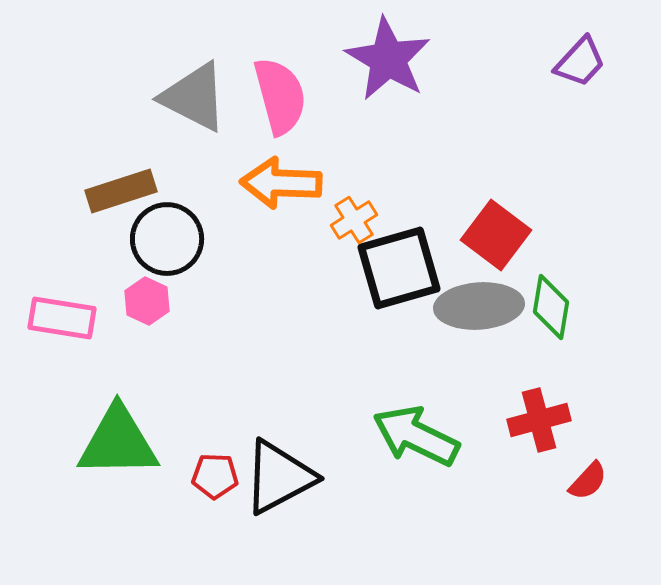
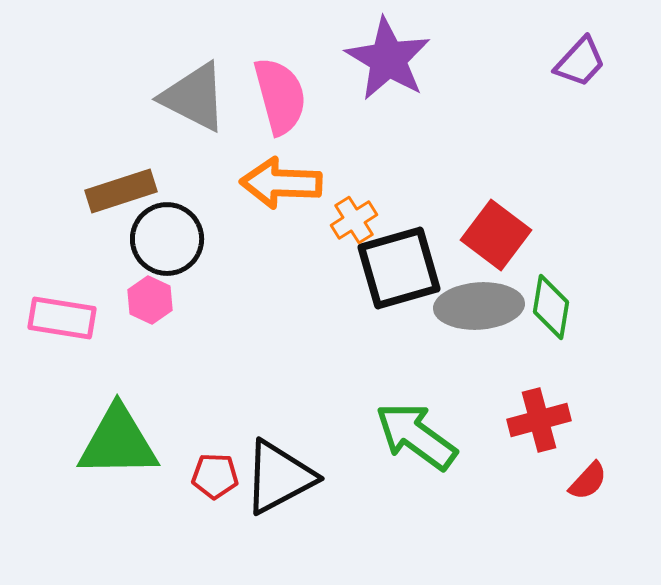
pink hexagon: moved 3 px right, 1 px up
green arrow: rotated 10 degrees clockwise
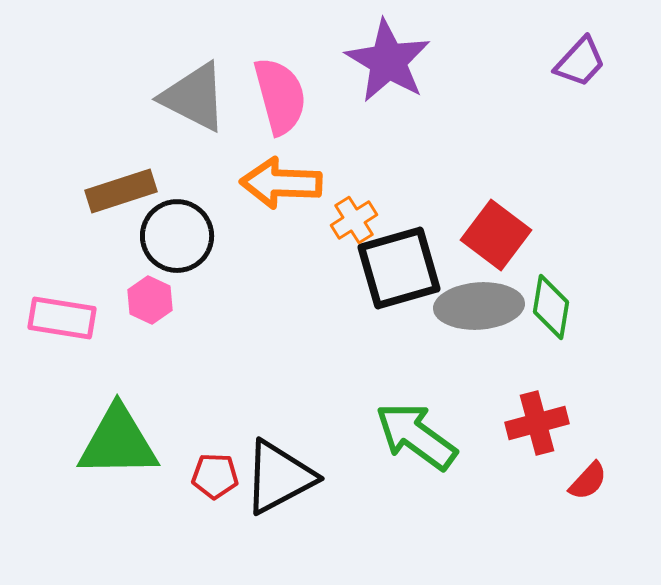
purple star: moved 2 px down
black circle: moved 10 px right, 3 px up
red cross: moved 2 px left, 3 px down
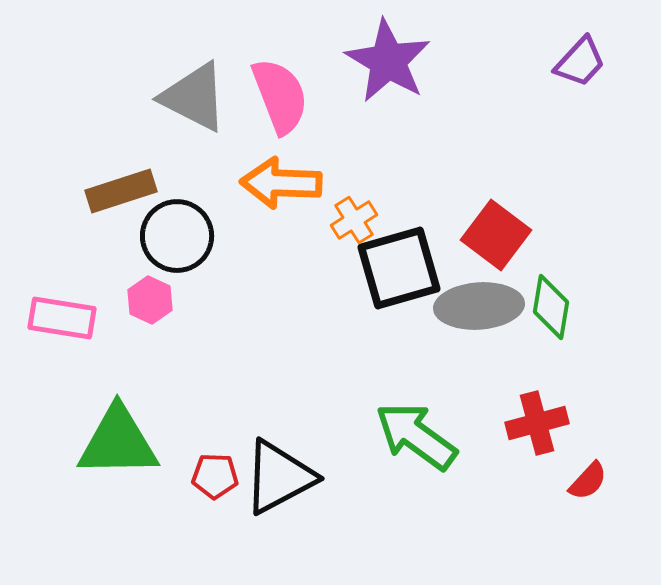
pink semicircle: rotated 6 degrees counterclockwise
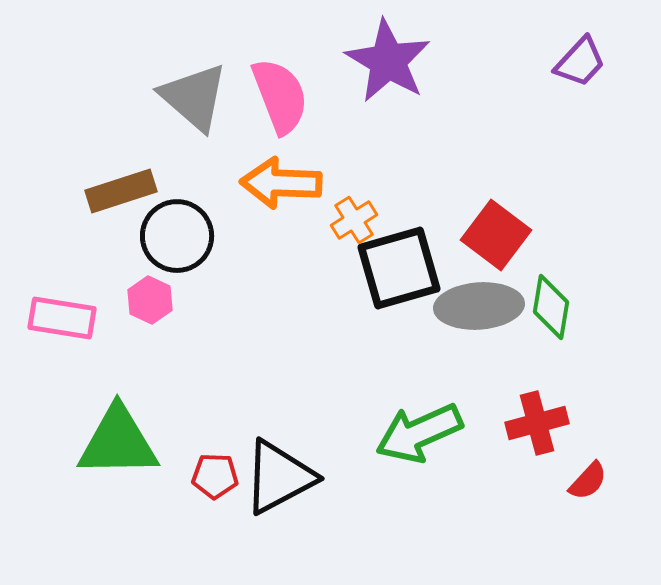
gray triangle: rotated 14 degrees clockwise
green arrow: moved 3 px right, 3 px up; rotated 60 degrees counterclockwise
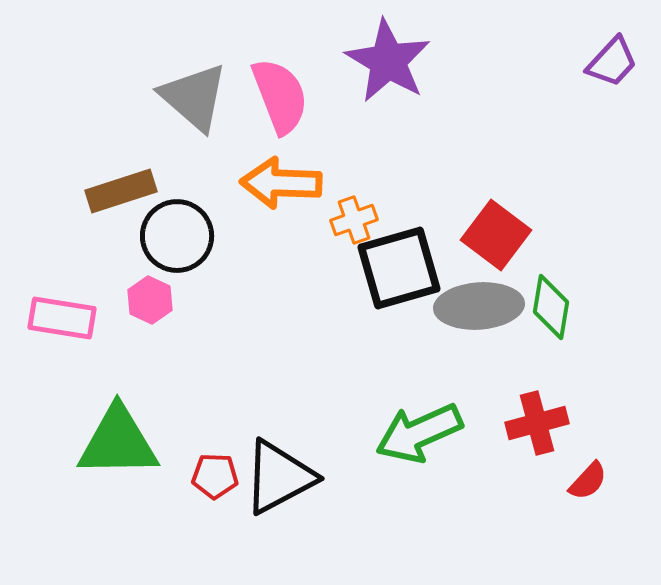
purple trapezoid: moved 32 px right
orange cross: rotated 12 degrees clockwise
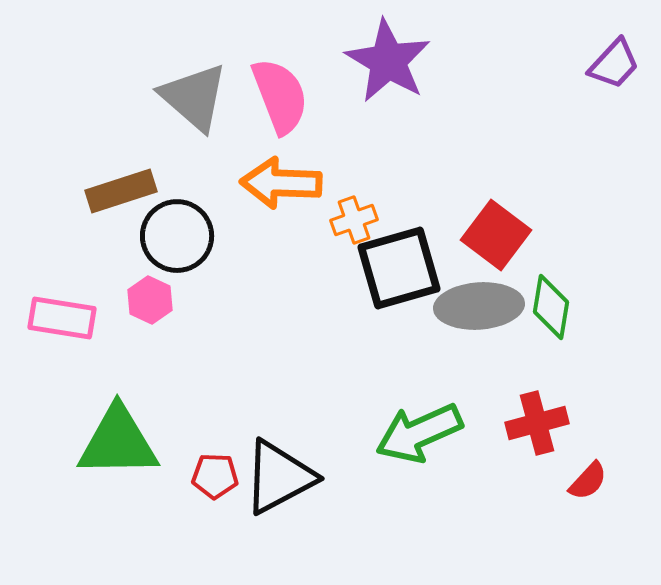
purple trapezoid: moved 2 px right, 2 px down
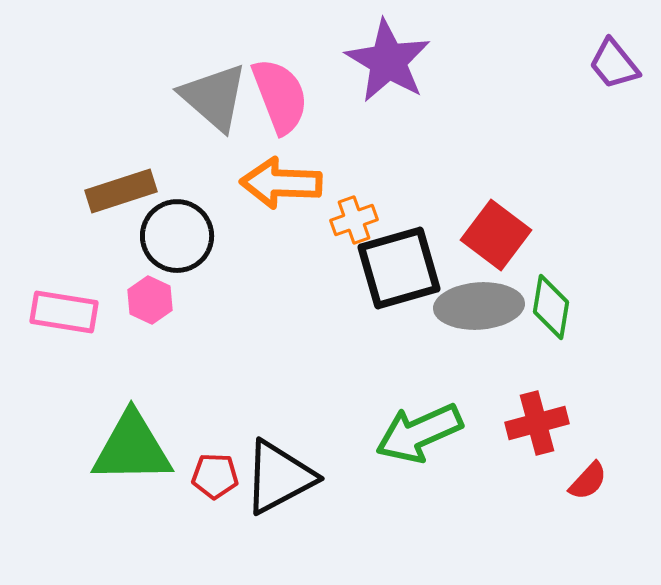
purple trapezoid: rotated 98 degrees clockwise
gray triangle: moved 20 px right
pink rectangle: moved 2 px right, 6 px up
green triangle: moved 14 px right, 6 px down
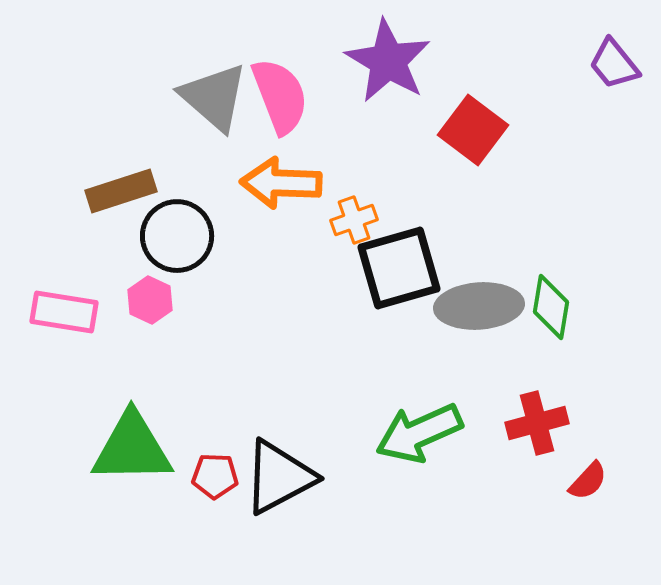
red square: moved 23 px left, 105 px up
